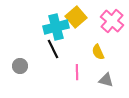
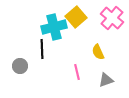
pink cross: moved 3 px up
cyan cross: moved 2 px left
black line: moved 11 px left; rotated 24 degrees clockwise
pink line: rotated 14 degrees counterclockwise
gray triangle: rotated 35 degrees counterclockwise
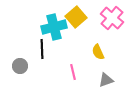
pink line: moved 4 px left
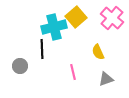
gray triangle: moved 1 px up
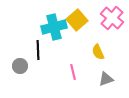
yellow square: moved 1 px right, 3 px down
black line: moved 4 px left, 1 px down
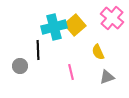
yellow square: moved 2 px left, 5 px down
pink line: moved 2 px left
gray triangle: moved 1 px right, 2 px up
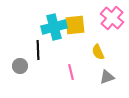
yellow square: rotated 35 degrees clockwise
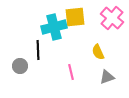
yellow square: moved 8 px up
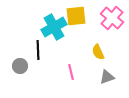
yellow square: moved 1 px right, 1 px up
cyan cross: rotated 15 degrees counterclockwise
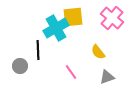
yellow square: moved 3 px left, 1 px down
cyan cross: moved 2 px right, 1 px down
yellow semicircle: rotated 14 degrees counterclockwise
pink line: rotated 21 degrees counterclockwise
